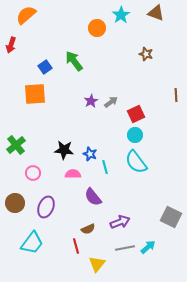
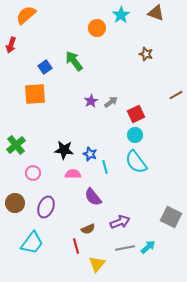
brown line: rotated 64 degrees clockwise
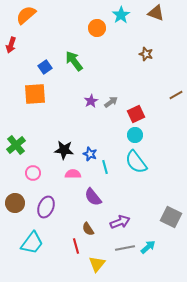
brown semicircle: rotated 80 degrees clockwise
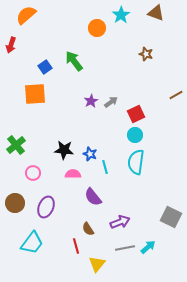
cyan semicircle: rotated 45 degrees clockwise
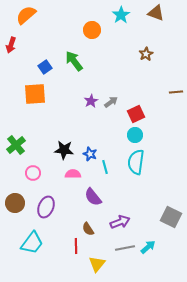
orange circle: moved 5 px left, 2 px down
brown star: rotated 24 degrees clockwise
brown line: moved 3 px up; rotated 24 degrees clockwise
red line: rotated 14 degrees clockwise
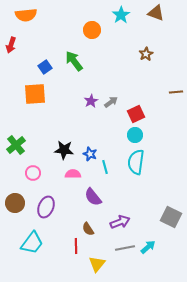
orange semicircle: rotated 145 degrees counterclockwise
